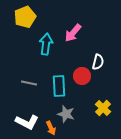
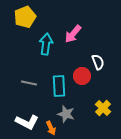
pink arrow: moved 1 px down
white semicircle: rotated 35 degrees counterclockwise
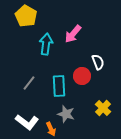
yellow pentagon: moved 1 px right, 1 px up; rotated 20 degrees counterclockwise
gray line: rotated 63 degrees counterclockwise
white L-shape: rotated 10 degrees clockwise
orange arrow: moved 1 px down
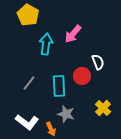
yellow pentagon: moved 2 px right, 1 px up
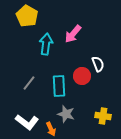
yellow pentagon: moved 1 px left, 1 px down
white semicircle: moved 2 px down
yellow cross: moved 8 px down; rotated 35 degrees counterclockwise
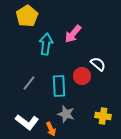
yellow pentagon: rotated 10 degrees clockwise
white semicircle: rotated 28 degrees counterclockwise
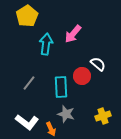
cyan rectangle: moved 2 px right, 1 px down
yellow cross: rotated 28 degrees counterclockwise
